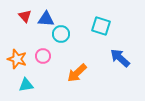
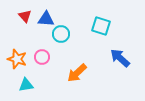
pink circle: moved 1 px left, 1 px down
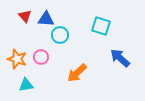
cyan circle: moved 1 px left, 1 px down
pink circle: moved 1 px left
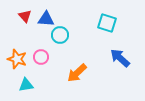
cyan square: moved 6 px right, 3 px up
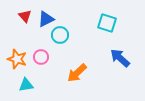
blue triangle: rotated 30 degrees counterclockwise
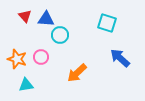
blue triangle: rotated 30 degrees clockwise
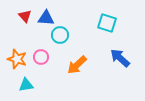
blue triangle: moved 1 px up
orange arrow: moved 8 px up
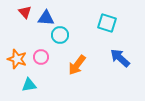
red triangle: moved 4 px up
orange arrow: rotated 10 degrees counterclockwise
cyan triangle: moved 3 px right
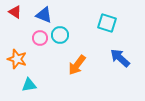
red triangle: moved 10 px left; rotated 16 degrees counterclockwise
blue triangle: moved 2 px left, 3 px up; rotated 18 degrees clockwise
pink circle: moved 1 px left, 19 px up
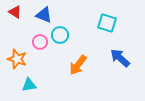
pink circle: moved 4 px down
orange arrow: moved 1 px right
